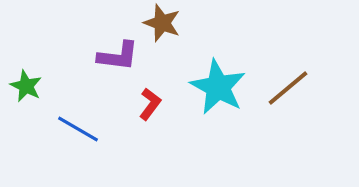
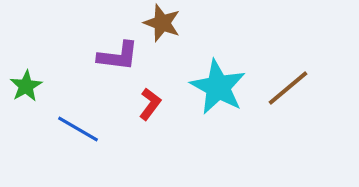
green star: rotated 16 degrees clockwise
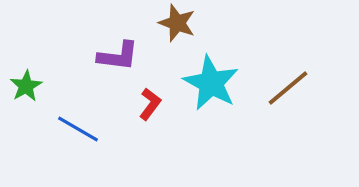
brown star: moved 15 px right
cyan star: moved 7 px left, 4 px up
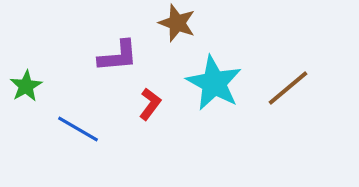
purple L-shape: rotated 12 degrees counterclockwise
cyan star: moved 3 px right
